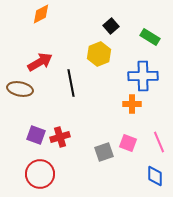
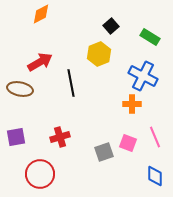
blue cross: rotated 28 degrees clockwise
purple square: moved 20 px left, 2 px down; rotated 30 degrees counterclockwise
pink line: moved 4 px left, 5 px up
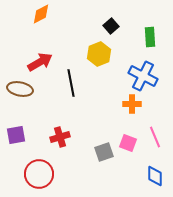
green rectangle: rotated 54 degrees clockwise
purple square: moved 2 px up
red circle: moved 1 px left
